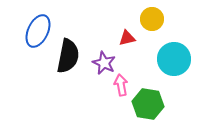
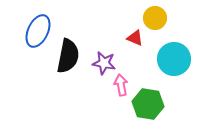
yellow circle: moved 3 px right, 1 px up
red triangle: moved 8 px right; rotated 36 degrees clockwise
purple star: rotated 15 degrees counterclockwise
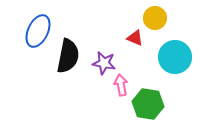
cyan circle: moved 1 px right, 2 px up
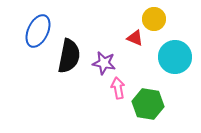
yellow circle: moved 1 px left, 1 px down
black semicircle: moved 1 px right
pink arrow: moved 3 px left, 3 px down
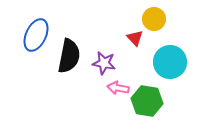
blue ellipse: moved 2 px left, 4 px down
red triangle: rotated 24 degrees clockwise
cyan circle: moved 5 px left, 5 px down
pink arrow: rotated 70 degrees counterclockwise
green hexagon: moved 1 px left, 3 px up
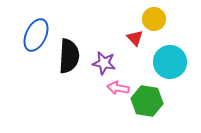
black semicircle: rotated 8 degrees counterclockwise
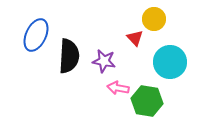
purple star: moved 2 px up
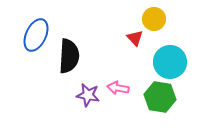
purple star: moved 16 px left, 34 px down
green hexagon: moved 13 px right, 4 px up
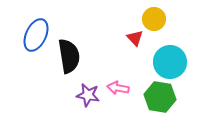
black semicircle: rotated 12 degrees counterclockwise
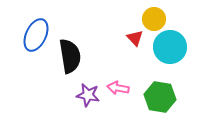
black semicircle: moved 1 px right
cyan circle: moved 15 px up
